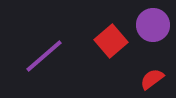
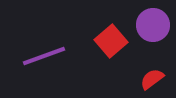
purple line: rotated 21 degrees clockwise
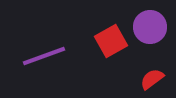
purple circle: moved 3 px left, 2 px down
red square: rotated 12 degrees clockwise
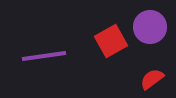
purple line: rotated 12 degrees clockwise
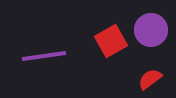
purple circle: moved 1 px right, 3 px down
red semicircle: moved 2 px left
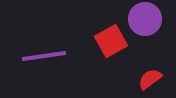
purple circle: moved 6 px left, 11 px up
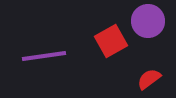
purple circle: moved 3 px right, 2 px down
red semicircle: moved 1 px left
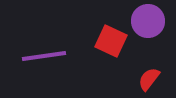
red square: rotated 36 degrees counterclockwise
red semicircle: rotated 15 degrees counterclockwise
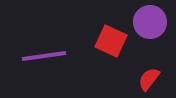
purple circle: moved 2 px right, 1 px down
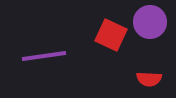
red square: moved 6 px up
red semicircle: rotated 125 degrees counterclockwise
